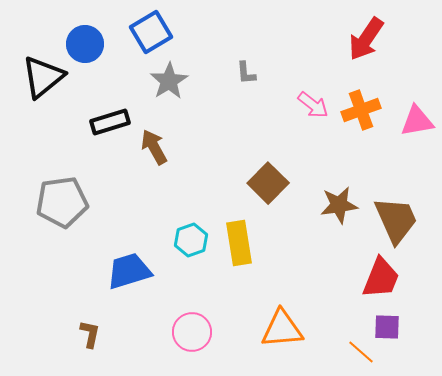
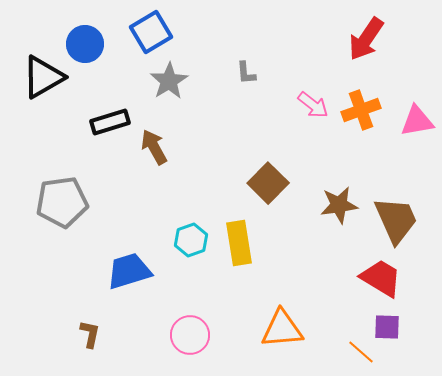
black triangle: rotated 9 degrees clockwise
red trapezoid: rotated 81 degrees counterclockwise
pink circle: moved 2 px left, 3 px down
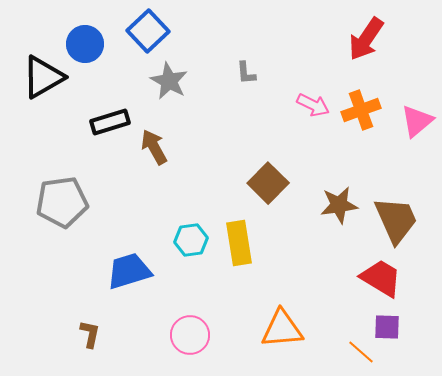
blue square: moved 3 px left, 1 px up; rotated 12 degrees counterclockwise
gray star: rotated 12 degrees counterclockwise
pink arrow: rotated 12 degrees counterclockwise
pink triangle: rotated 30 degrees counterclockwise
cyan hexagon: rotated 12 degrees clockwise
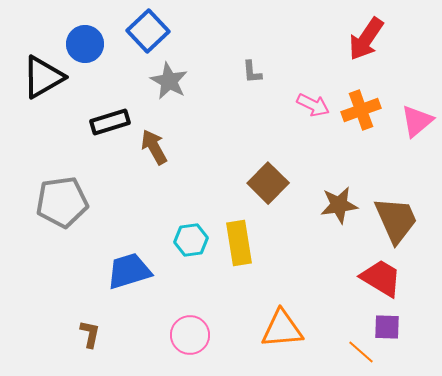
gray L-shape: moved 6 px right, 1 px up
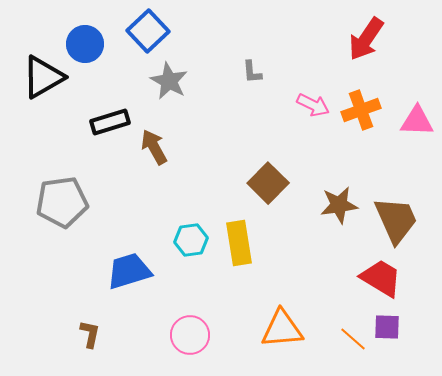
pink triangle: rotated 42 degrees clockwise
orange line: moved 8 px left, 13 px up
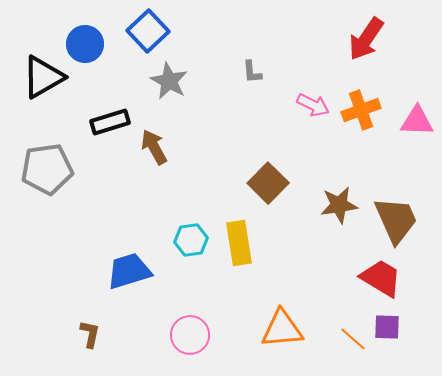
gray pentagon: moved 15 px left, 33 px up
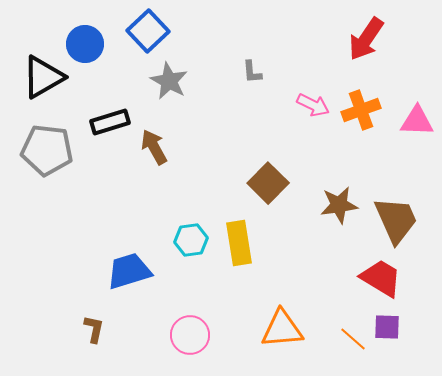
gray pentagon: moved 19 px up; rotated 15 degrees clockwise
brown L-shape: moved 4 px right, 5 px up
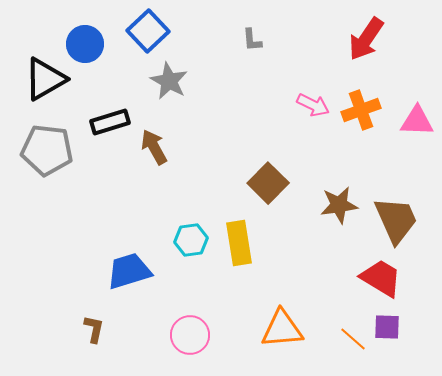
gray L-shape: moved 32 px up
black triangle: moved 2 px right, 2 px down
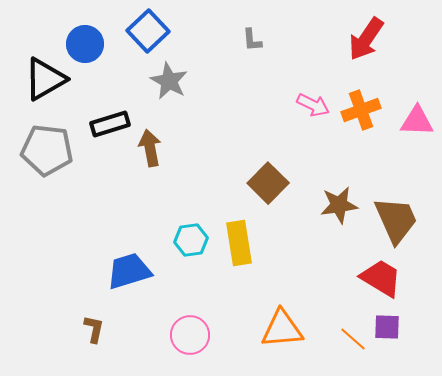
black rectangle: moved 2 px down
brown arrow: moved 4 px left, 1 px down; rotated 18 degrees clockwise
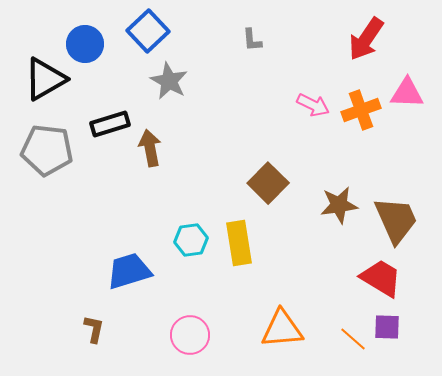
pink triangle: moved 10 px left, 28 px up
